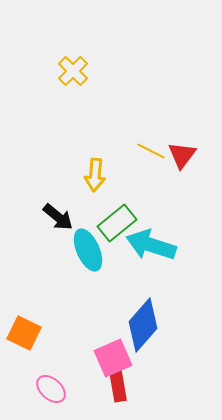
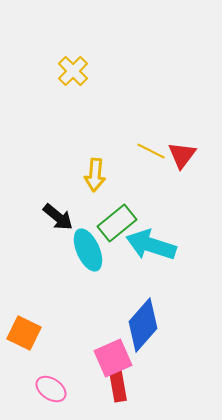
pink ellipse: rotated 8 degrees counterclockwise
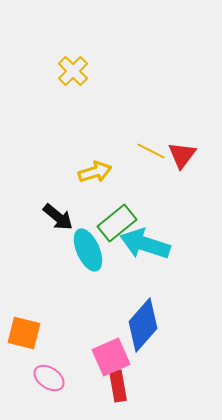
yellow arrow: moved 3 px up; rotated 112 degrees counterclockwise
cyan arrow: moved 6 px left, 1 px up
orange square: rotated 12 degrees counterclockwise
pink square: moved 2 px left, 1 px up
pink ellipse: moved 2 px left, 11 px up
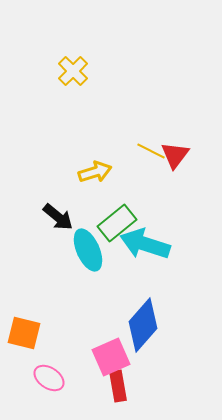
red triangle: moved 7 px left
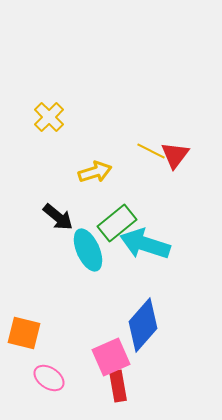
yellow cross: moved 24 px left, 46 px down
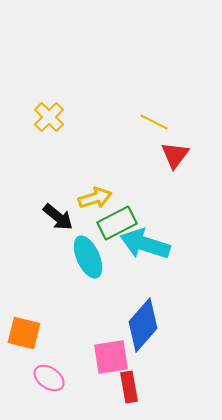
yellow line: moved 3 px right, 29 px up
yellow arrow: moved 26 px down
green rectangle: rotated 12 degrees clockwise
cyan ellipse: moved 7 px down
pink square: rotated 15 degrees clockwise
red rectangle: moved 11 px right, 1 px down
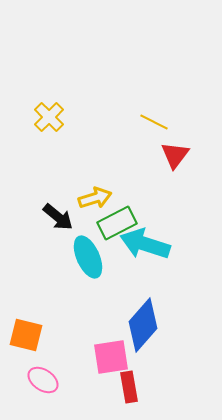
orange square: moved 2 px right, 2 px down
pink ellipse: moved 6 px left, 2 px down
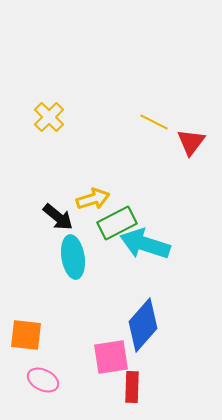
red triangle: moved 16 px right, 13 px up
yellow arrow: moved 2 px left, 1 px down
cyan ellipse: moved 15 px left; rotated 15 degrees clockwise
orange square: rotated 8 degrees counterclockwise
pink ellipse: rotated 8 degrees counterclockwise
red rectangle: moved 3 px right; rotated 12 degrees clockwise
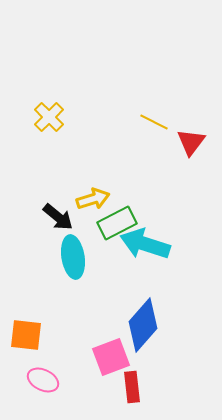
pink square: rotated 12 degrees counterclockwise
red rectangle: rotated 8 degrees counterclockwise
